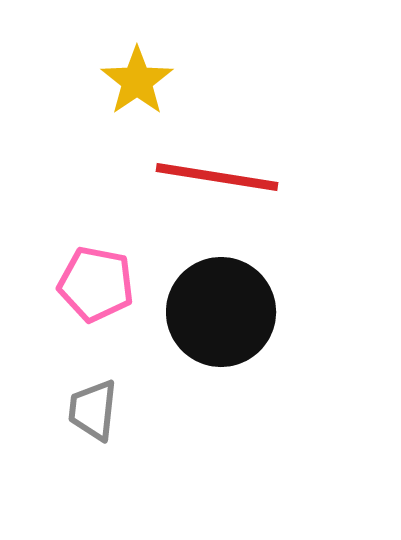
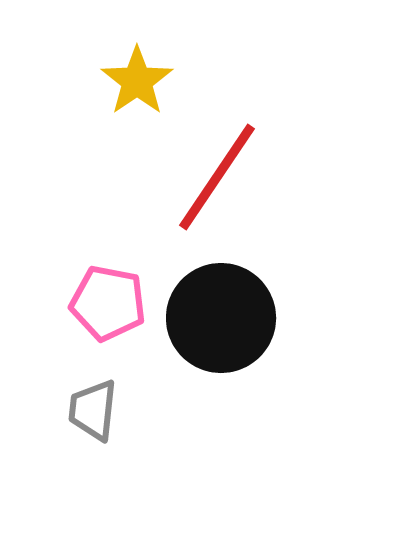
red line: rotated 65 degrees counterclockwise
pink pentagon: moved 12 px right, 19 px down
black circle: moved 6 px down
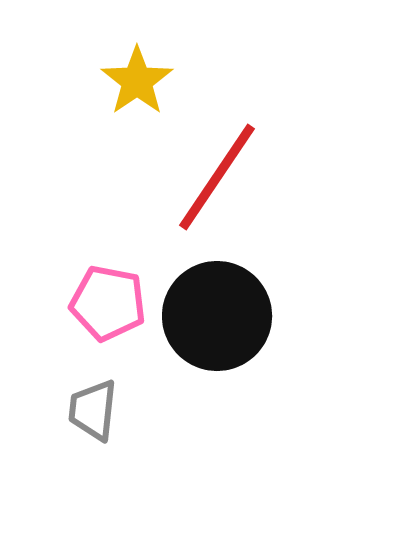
black circle: moved 4 px left, 2 px up
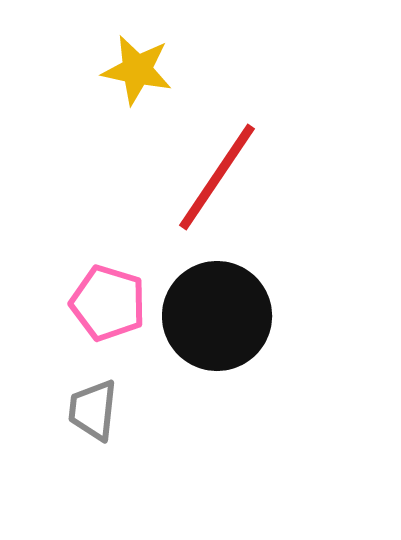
yellow star: moved 11 px up; rotated 26 degrees counterclockwise
pink pentagon: rotated 6 degrees clockwise
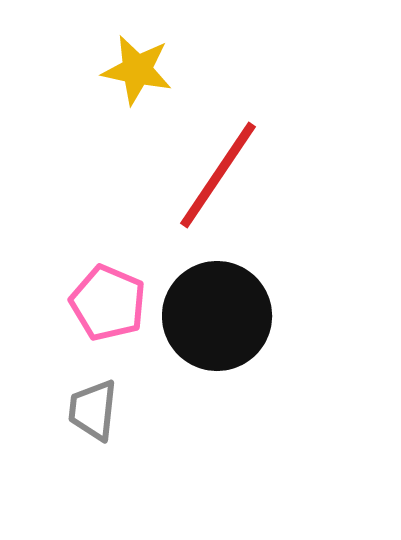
red line: moved 1 px right, 2 px up
pink pentagon: rotated 6 degrees clockwise
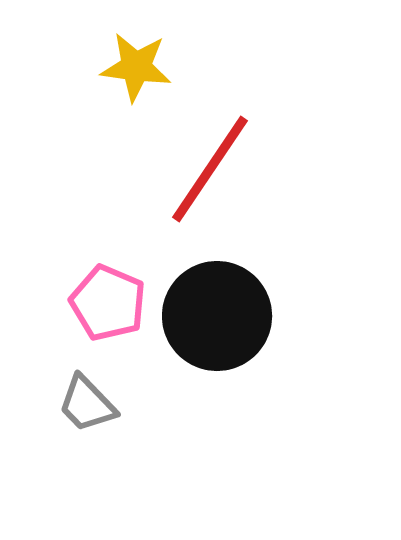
yellow star: moved 1 px left, 3 px up; rotated 4 degrees counterclockwise
red line: moved 8 px left, 6 px up
gray trapezoid: moved 6 px left, 6 px up; rotated 50 degrees counterclockwise
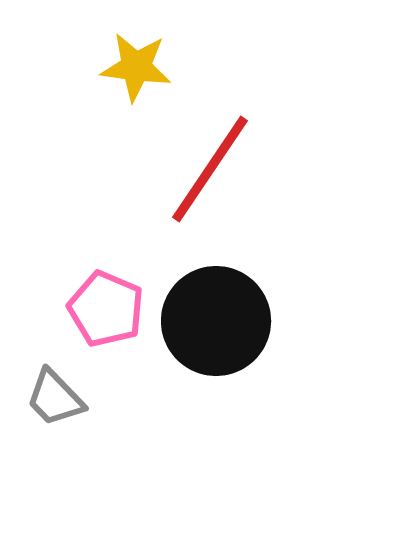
pink pentagon: moved 2 px left, 6 px down
black circle: moved 1 px left, 5 px down
gray trapezoid: moved 32 px left, 6 px up
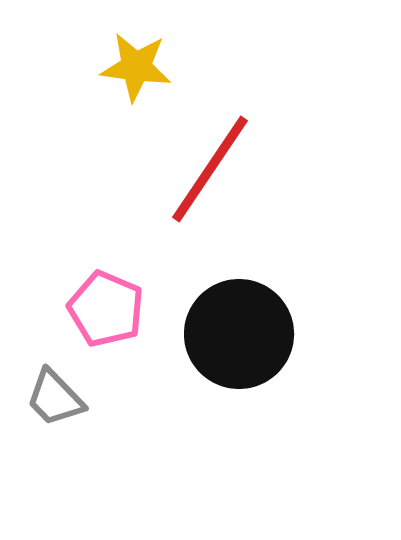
black circle: moved 23 px right, 13 px down
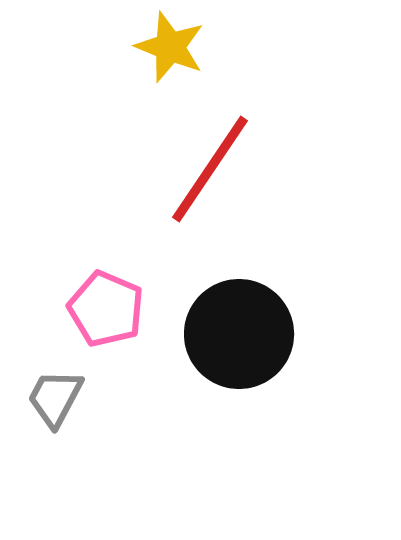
yellow star: moved 34 px right, 20 px up; rotated 14 degrees clockwise
gray trapezoid: rotated 72 degrees clockwise
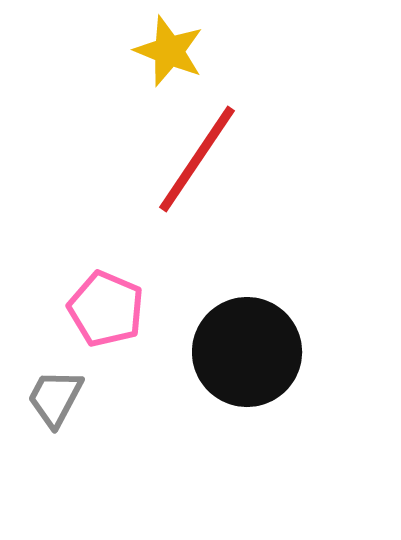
yellow star: moved 1 px left, 4 px down
red line: moved 13 px left, 10 px up
black circle: moved 8 px right, 18 px down
